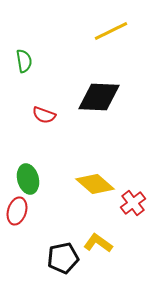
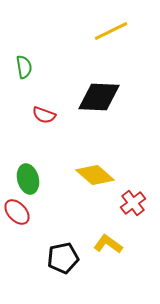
green semicircle: moved 6 px down
yellow diamond: moved 9 px up
red ellipse: moved 1 px down; rotated 60 degrees counterclockwise
yellow L-shape: moved 10 px right, 1 px down
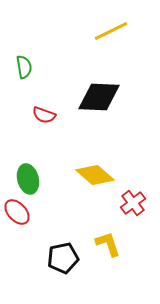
yellow L-shape: rotated 36 degrees clockwise
